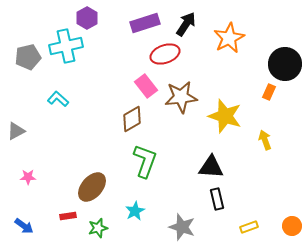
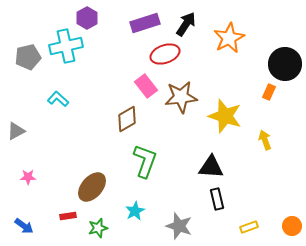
brown diamond: moved 5 px left
gray star: moved 3 px left, 1 px up
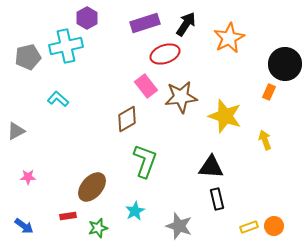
orange circle: moved 18 px left
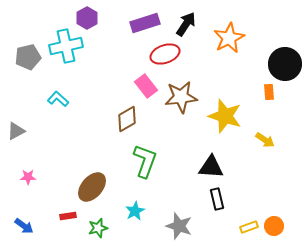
orange rectangle: rotated 28 degrees counterclockwise
yellow arrow: rotated 144 degrees clockwise
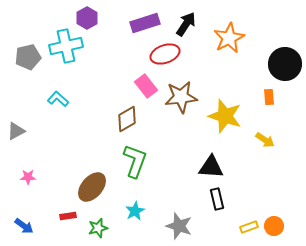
orange rectangle: moved 5 px down
green L-shape: moved 10 px left
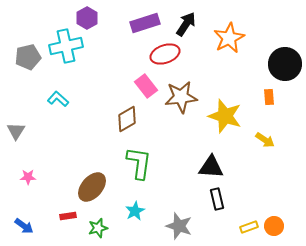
gray triangle: rotated 30 degrees counterclockwise
green L-shape: moved 4 px right, 2 px down; rotated 12 degrees counterclockwise
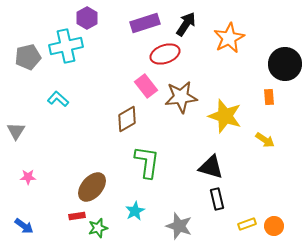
green L-shape: moved 8 px right, 1 px up
black triangle: rotated 12 degrees clockwise
red rectangle: moved 9 px right
yellow rectangle: moved 2 px left, 3 px up
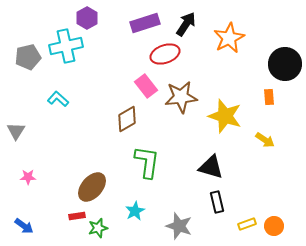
black rectangle: moved 3 px down
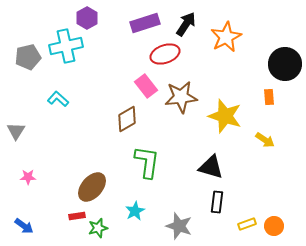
orange star: moved 3 px left, 1 px up
black rectangle: rotated 20 degrees clockwise
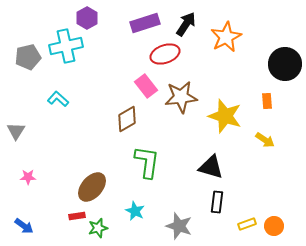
orange rectangle: moved 2 px left, 4 px down
cyan star: rotated 18 degrees counterclockwise
